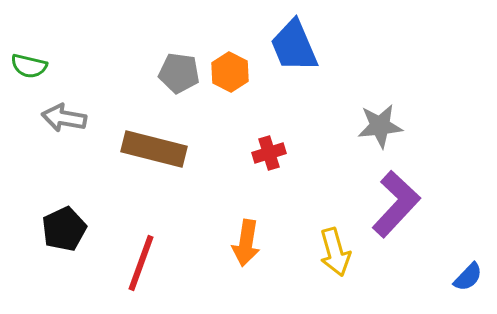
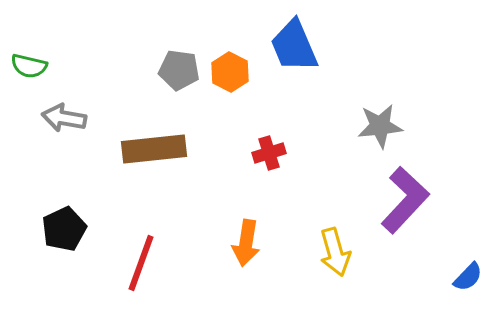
gray pentagon: moved 3 px up
brown rectangle: rotated 20 degrees counterclockwise
purple L-shape: moved 9 px right, 4 px up
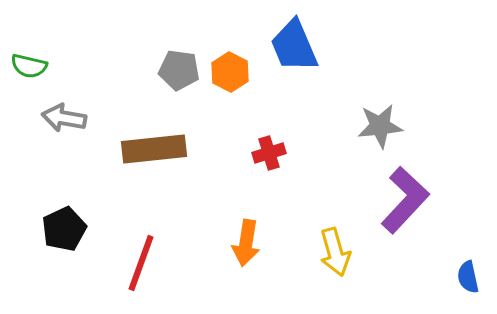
blue semicircle: rotated 124 degrees clockwise
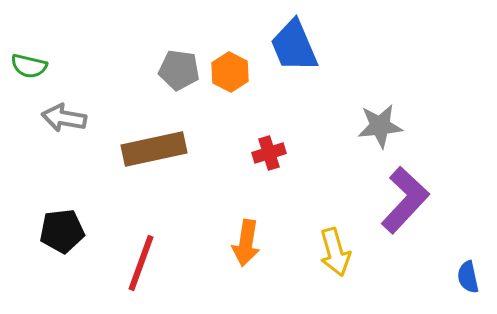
brown rectangle: rotated 6 degrees counterclockwise
black pentagon: moved 2 px left, 2 px down; rotated 18 degrees clockwise
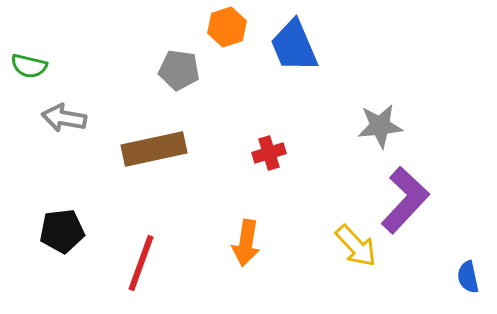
orange hexagon: moved 3 px left, 45 px up; rotated 15 degrees clockwise
yellow arrow: moved 21 px right, 6 px up; rotated 27 degrees counterclockwise
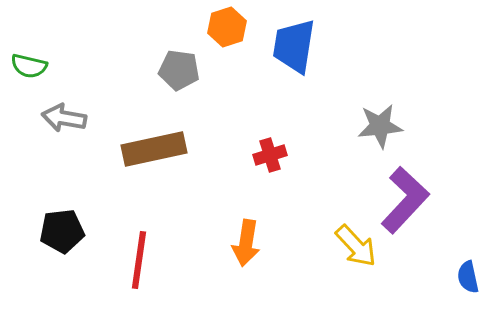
blue trapezoid: rotated 32 degrees clockwise
red cross: moved 1 px right, 2 px down
red line: moved 2 px left, 3 px up; rotated 12 degrees counterclockwise
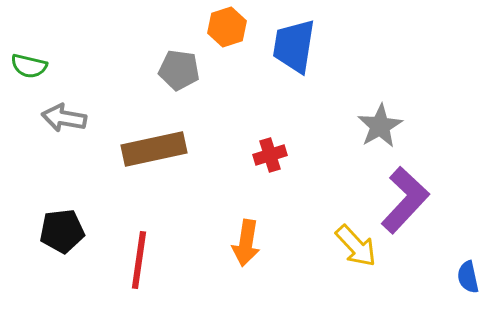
gray star: rotated 24 degrees counterclockwise
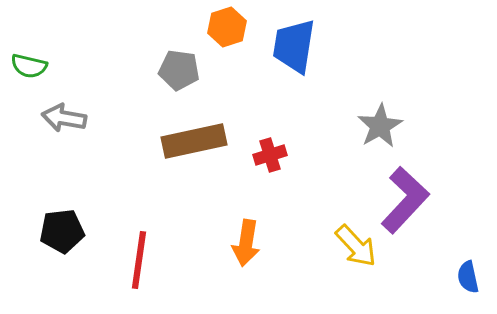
brown rectangle: moved 40 px right, 8 px up
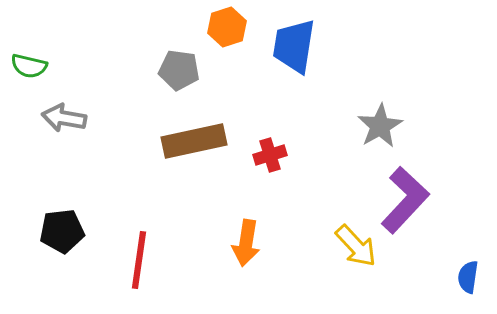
blue semicircle: rotated 20 degrees clockwise
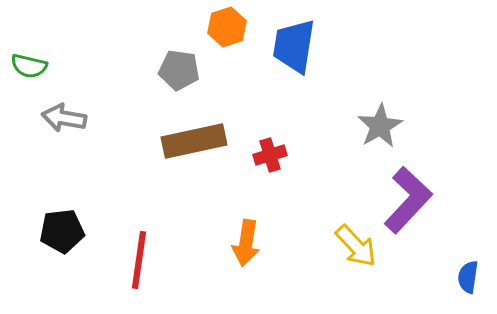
purple L-shape: moved 3 px right
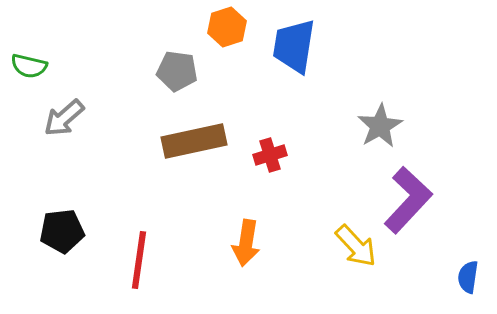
gray pentagon: moved 2 px left, 1 px down
gray arrow: rotated 51 degrees counterclockwise
